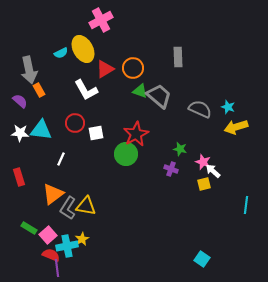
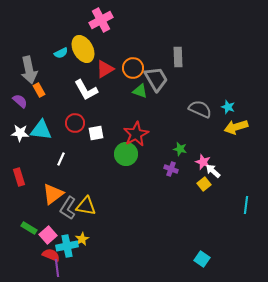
gray trapezoid: moved 3 px left, 17 px up; rotated 20 degrees clockwise
yellow square: rotated 24 degrees counterclockwise
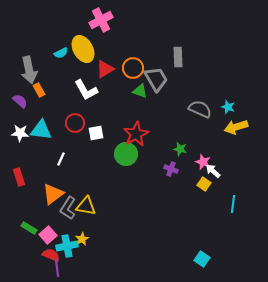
yellow square: rotated 16 degrees counterclockwise
cyan line: moved 13 px left, 1 px up
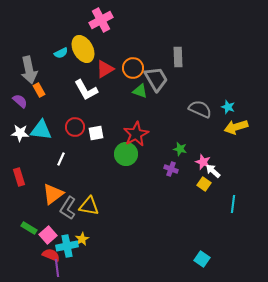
red circle: moved 4 px down
yellow triangle: moved 3 px right
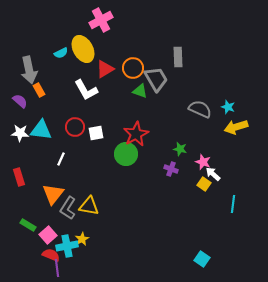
white arrow: moved 3 px down
orange triangle: rotated 15 degrees counterclockwise
green rectangle: moved 1 px left, 3 px up
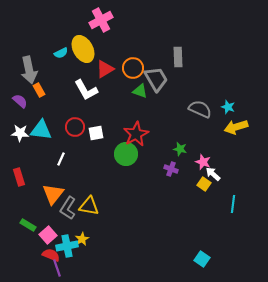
purple line: rotated 12 degrees counterclockwise
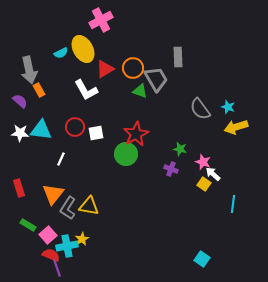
gray semicircle: rotated 150 degrees counterclockwise
red rectangle: moved 11 px down
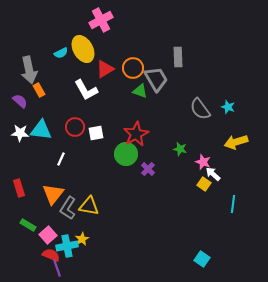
yellow arrow: moved 15 px down
purple cross: moved 23 px left; rotated 24 degrees clockwise
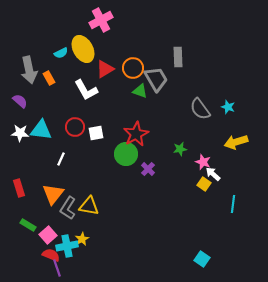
orange rectangle: moved 10 px right, 12 px up
green star: rotated 24 degrees counterclockwise
